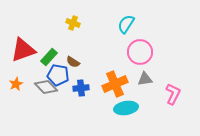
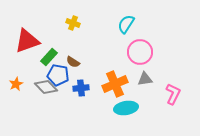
red triangle: moved 4 px right, 9 px up
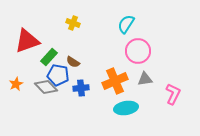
pink circle: moved 2 px left, 1 px up
orange cross: moved 3 px up
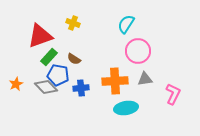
red triangle: moved 13 px right, 5 px up
brown semicircle: moved 1 px right, 3 px up
orange cross: rotated 20 degrees clockwise
